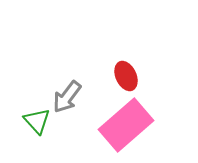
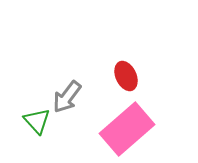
pink rectangle: moved 1 px right, 4 px down
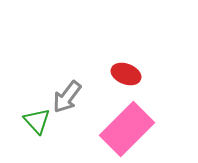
red ellipse: moved 2 px up; rotated 44 degrees counterclockwise
pink rectangle: rotated 4 degrees counterclockwise
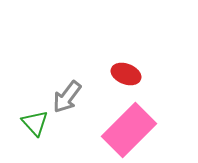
green triangle: moved 2 px left, 2 px down
pink rectangle: moved 2 px right, 1 px down
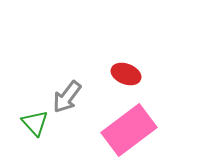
pink rectangle: rotated 8 degrees clockwise
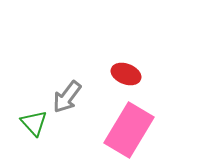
green triangle: moved 1 px left
pink rectangle: rotated 22 degrees counterclockwise
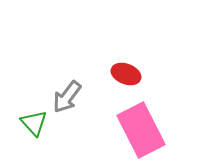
pink rectangle: moved 12 px right; rotated 58 degrees counterclockwise
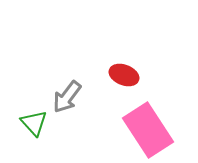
red ellipse: moved 2 px left, 1 px down
pink rectangle: moved 7 px right; rotated 6 degrees counterclockwise
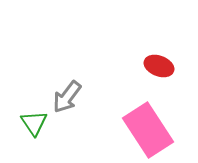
red ellipse: moved 35 px right, 9 px up
green triangle: rotated 8 degrees clockwise
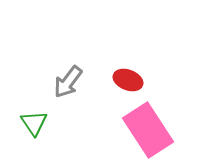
red ellipse: moved 31 px left, 14 px down
gray arrow: moved 1 px right, 15 px up
